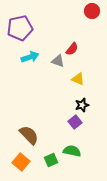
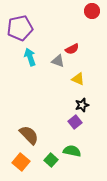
red semicircle: rotated 24 degrees clockwise
cyan arrow: rotated 90 degrees counterclockwise
green square: rotated 24 degrees counterclockwise
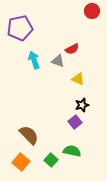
cyan arrow: moved 4 px right, 3 px down
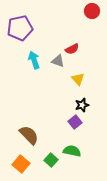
yellow triangle: rotated 24 degrees clockwise
orange square: moved 2 px down
